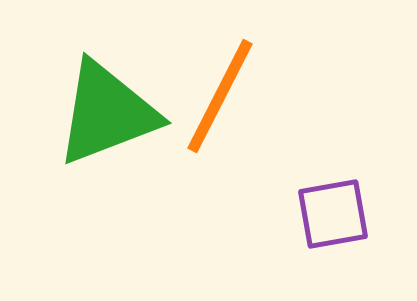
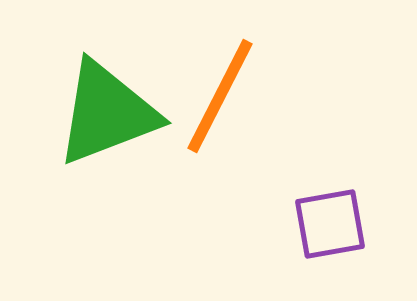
purple square: moved 3 px left, 10 px down
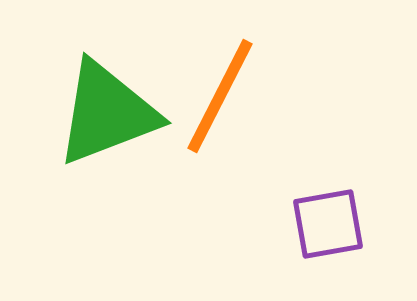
purple square: moved 2 px left
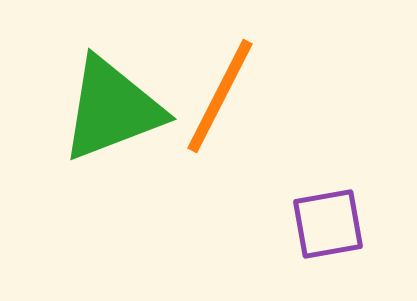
green triangle: moved 5 px right, 4 px up
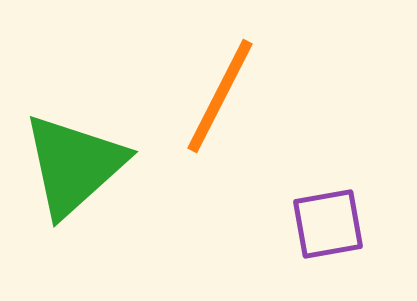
green triangle: moved 38 px left, 56 px down; rotated 21 degrees counterclockwise
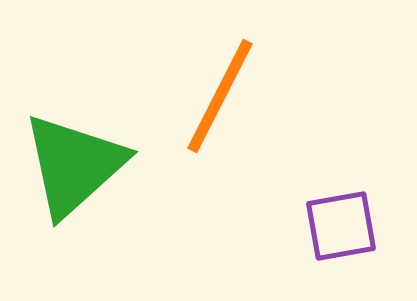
purple square: moved 13 px right, 2 px down
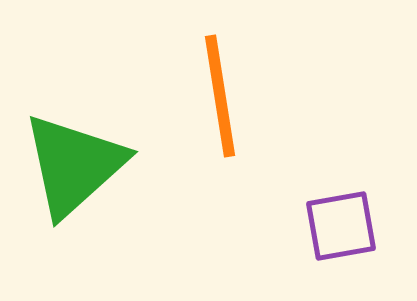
orange line: rotated 36 degrees counterclockwise
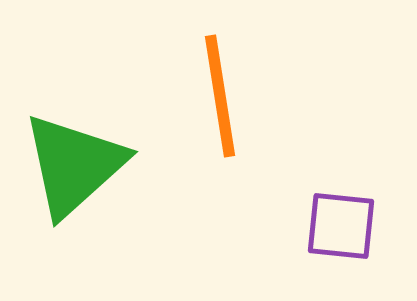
purple square: rotated 16 degrees clockwise
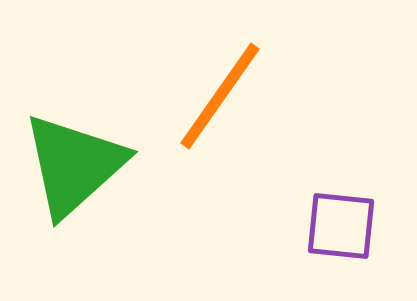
orange line: rotated 44 degrees clockwise
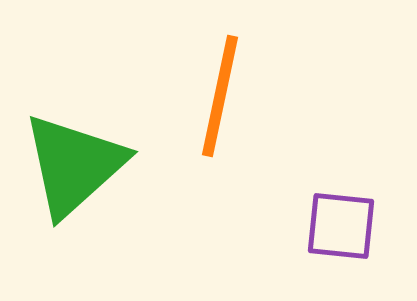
orange line: rotated 23 degrees counterclockwise
